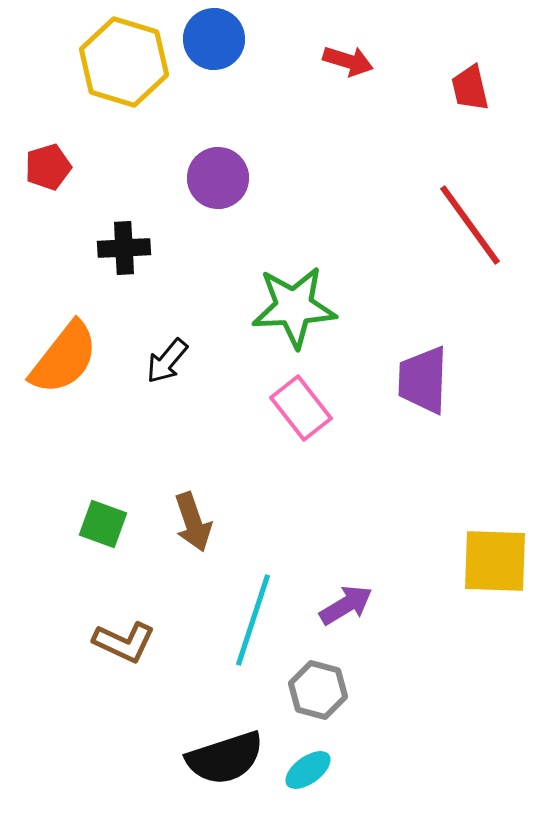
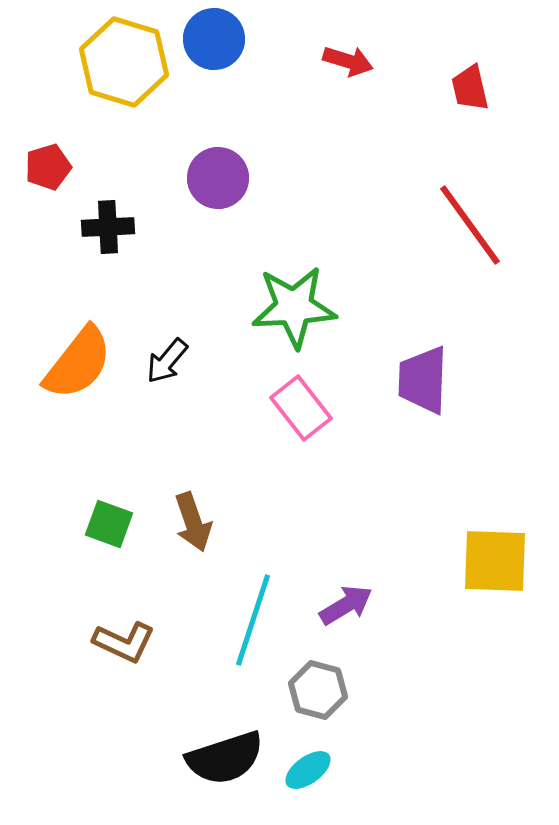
black cross: moved 16 px left, 21 px up
orange semicircle: moved 14 px right, 5 px down
green square: moved 6 px right
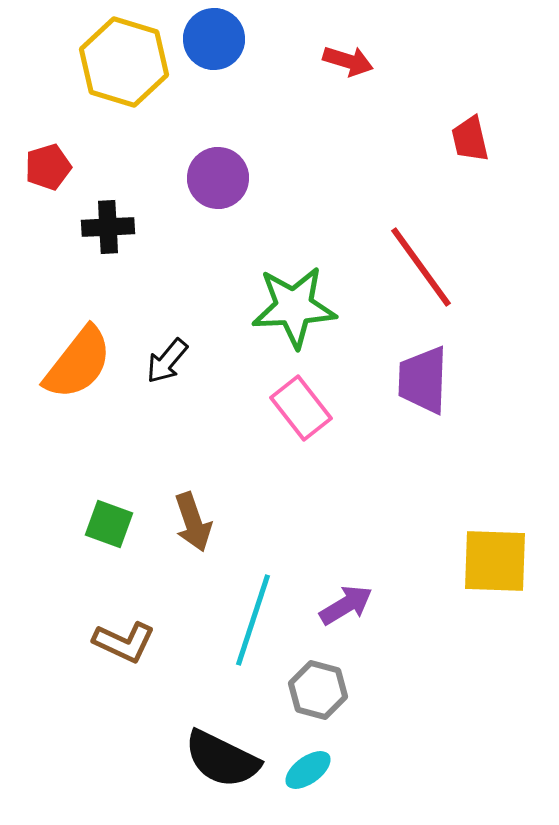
red trapezoid: moved 51 px down
red line: moved 49 px left, 42 px down
black semicircle: moved 3 px left, 1 px down; rotated 44 degrees clockwise
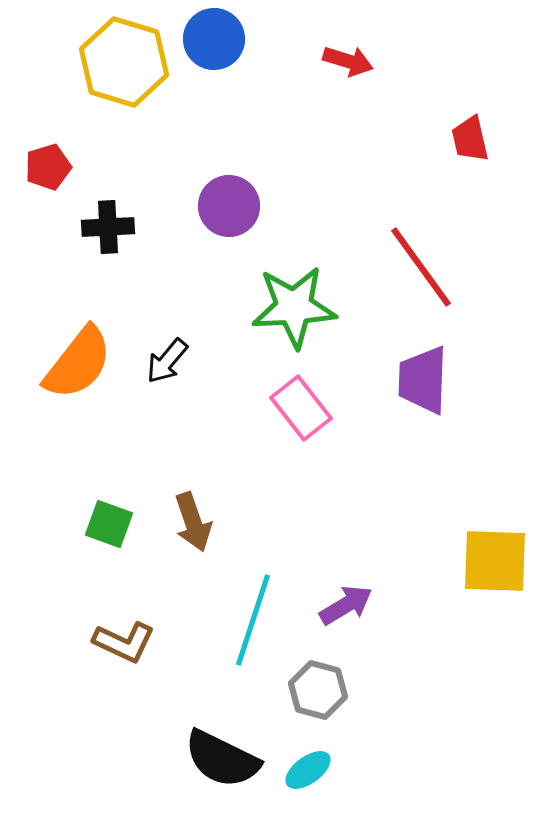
purple circle: moved 11 px right, 28 px down
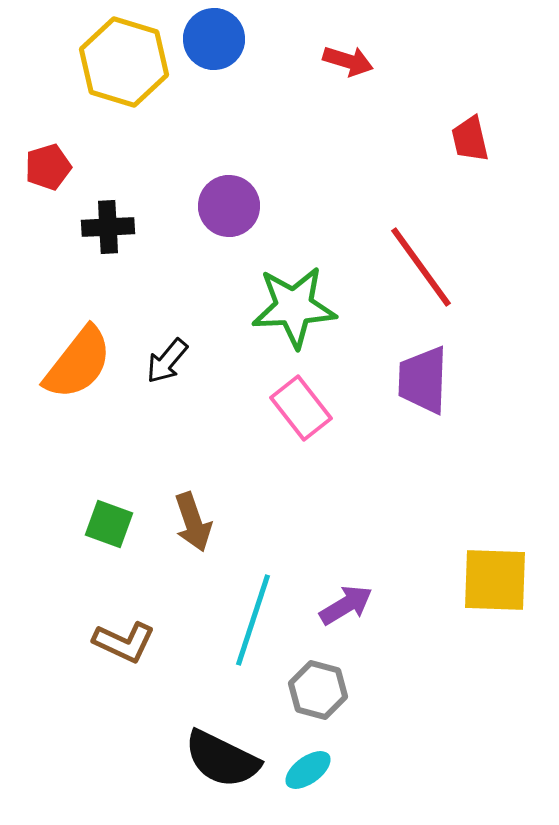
yellow square: moved 19 px down
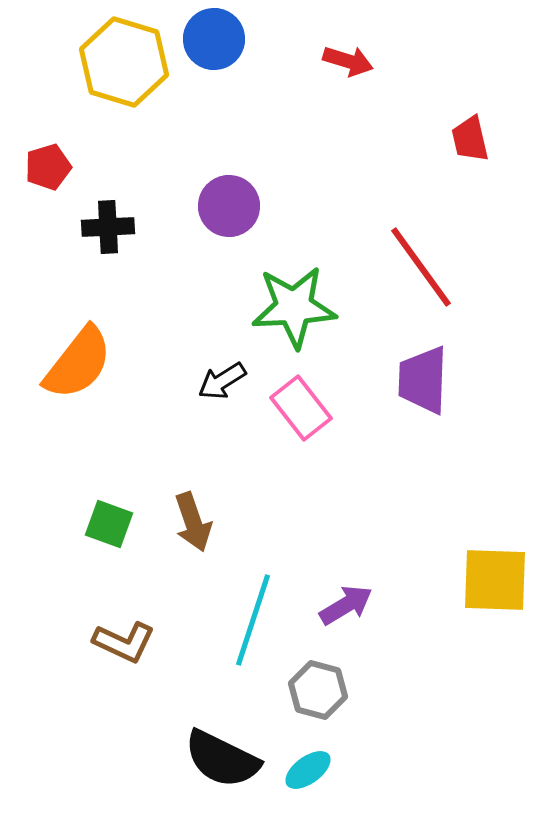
black arrow: moved 55 px right, 20 px down; rotated 18 degrees clockwise
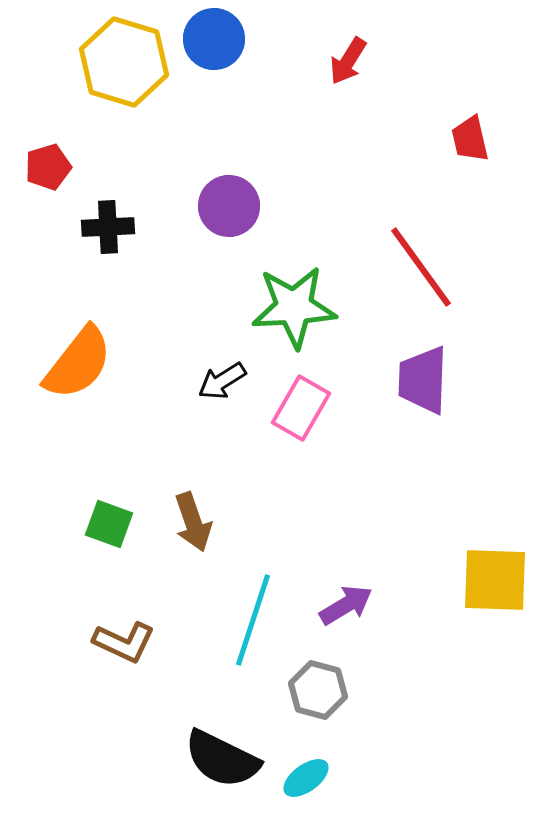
red arrow: rotated 105 degrees clockwise
pink rectangle: rotated 68 degrees clockwise
cyan ellipse: moved 2 px left, 8 px down
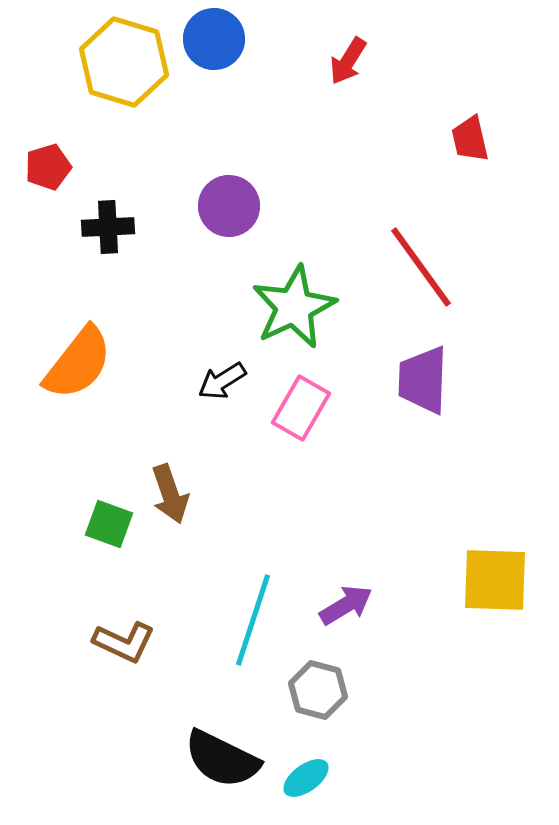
green star: rotated 22 degrees counterclockwise
brown arrow: moved 23 px left, 28 px up
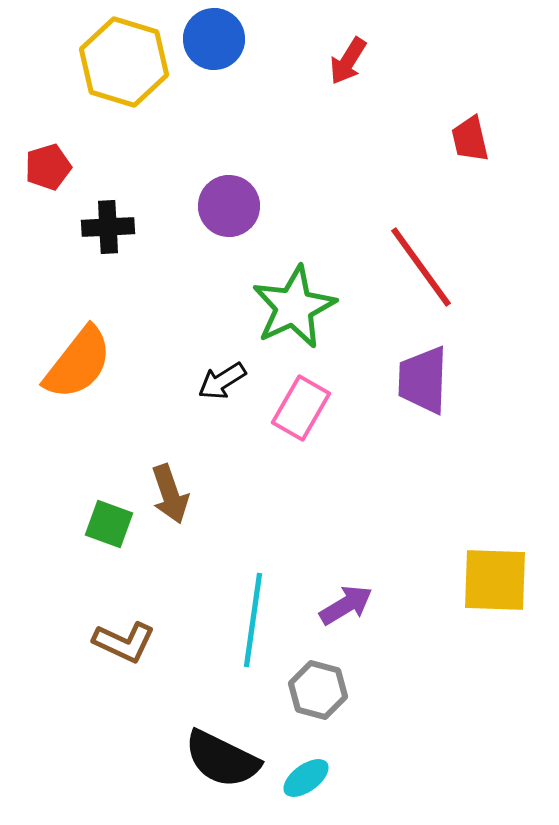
cyan line: rotated 10 degrees counterclockwise
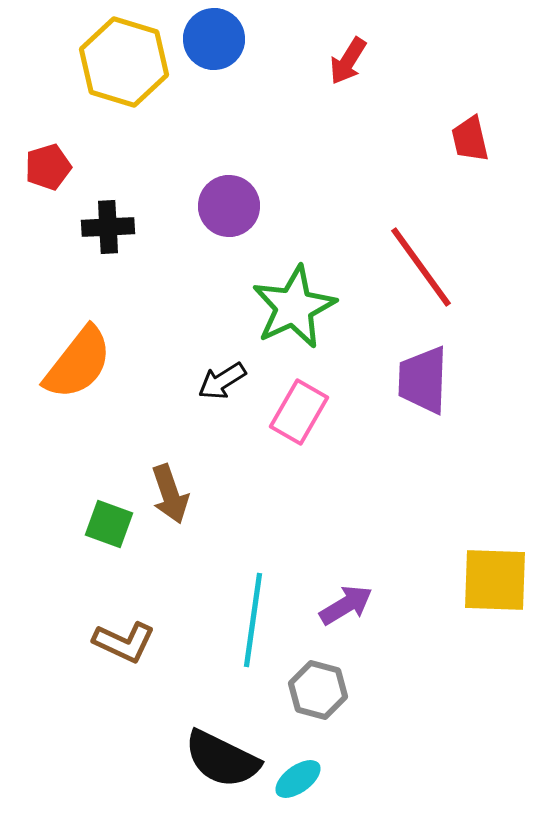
pink rectangle: moved 2 px left, 4 px down
cyan ellipse: moved 8 px left, 1 px down
